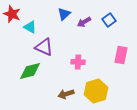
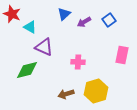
pink rectangle: moved 1 px right
green diamond: moved 3 px left, 1 px up
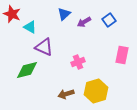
pink cross: rotated 24 degrees counterclockwise
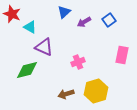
blue triangle: moved 2 px up
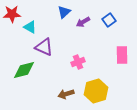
red star: rotated 24 degrees counterclockwise
purple arrow: moved 1 px left
pink rectangle: rotated 12 degrees counterclockwise
green diamond: moved 3 px left
